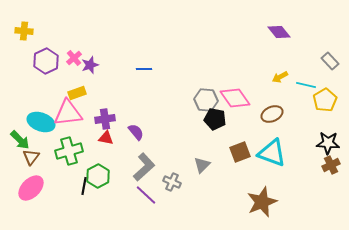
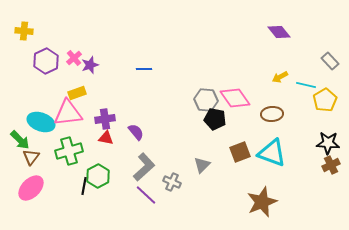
brown ellipse: rotated 20 degrees clockwise
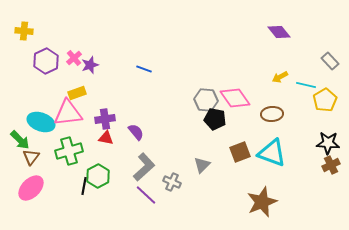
blue line: rotated 21 degrees clockwise
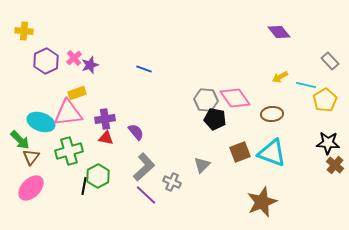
brown cross: moved 4 px right; rotated 24 degrees counterclockwise
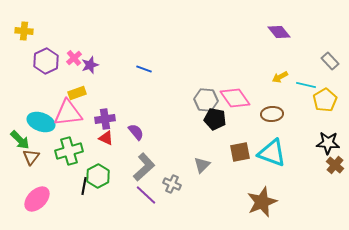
red triangle: rotated 14 degrees clockwise
brown square: rotated 10 degrees clockwise
gray cross: moved 2 px down
pink ellipse: moved 6 px right, 11 px down
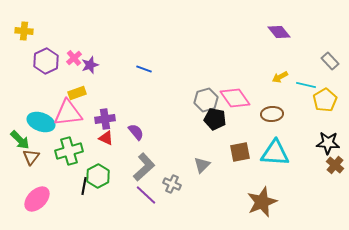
gray hexagon: rotated 20 degrees counterclockwise
cyan triangle: moved 3 px right; rotated 16 degrees counterclockwise
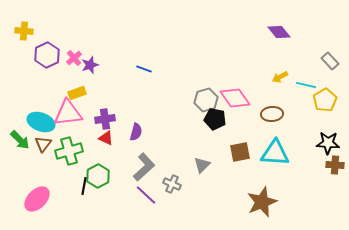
purple hexagon: moved 1 px right, 6 px up
purple semicircle: rotated 54 degrees clockwise
brown triangle: moved 12 px right, 13 px up
brown cross: rotated 36 degrees counterclockwise
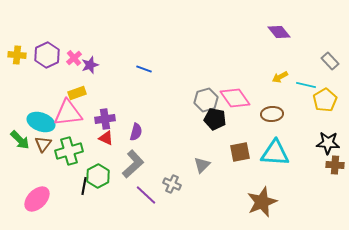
yellow cross: moved 7 px left, 24 px down
gray L-shape: moved 11 px left, 3 px up
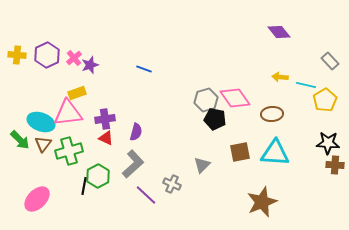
yellow arrow: rotated 35 degrees clockwise
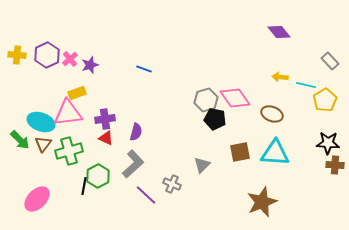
pink cross: moved 4 px left, 1 px down
brown ellipse: rotated 25 degrees clockwise
